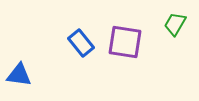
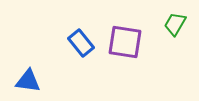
blue triangle: moved 9 px right, 6 px down
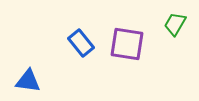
purple square: moved 2 px right, 2 px down
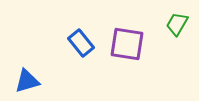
green trapezoid: moved 2 px right
blue triangle: moved 1 px left; rotated 24 degrees counterclockwise
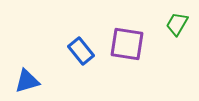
blue rectangle: moved 8 px down
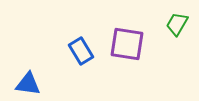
blue rectangle: rotated 8 degrees clockwise
blue triangle: moved 1 px right, 3 px down; rotated 24 degrees clockwise
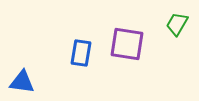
blue rectangle: moved 2 px down; rotated 40 degrees clockwise
blue triangle: moved 6 px left, 2 px up
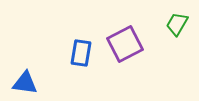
purple square: moved 2 px left; rotated 36 degrees counterclockwise
blue triangle: moved 3 px right, 1 px down
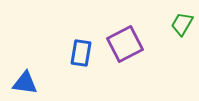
green trapezoid: moved 5 px right
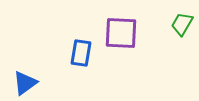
purple square: moved 4 px left, 11 px up; rotated 30 degrees clockwise
blue triangle: rotated 44 degrees counterclockwise
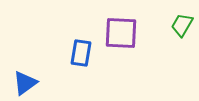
green trapezoid: moved 1 px down
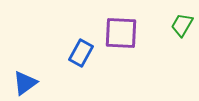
blue rectangle: rotated 20 degrees clockwise
